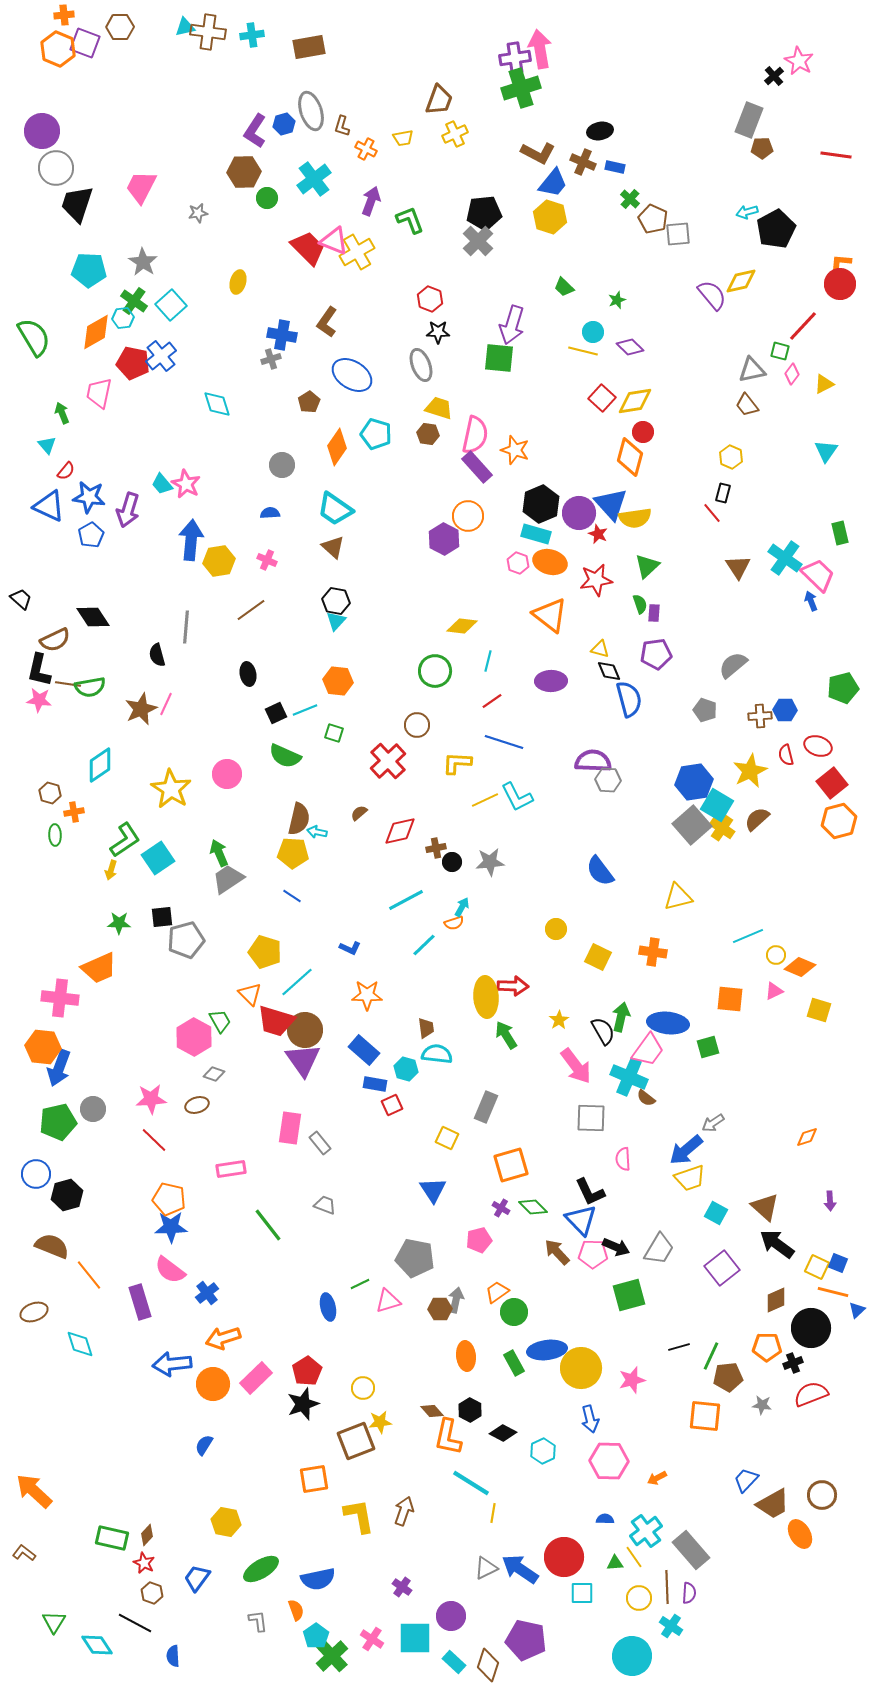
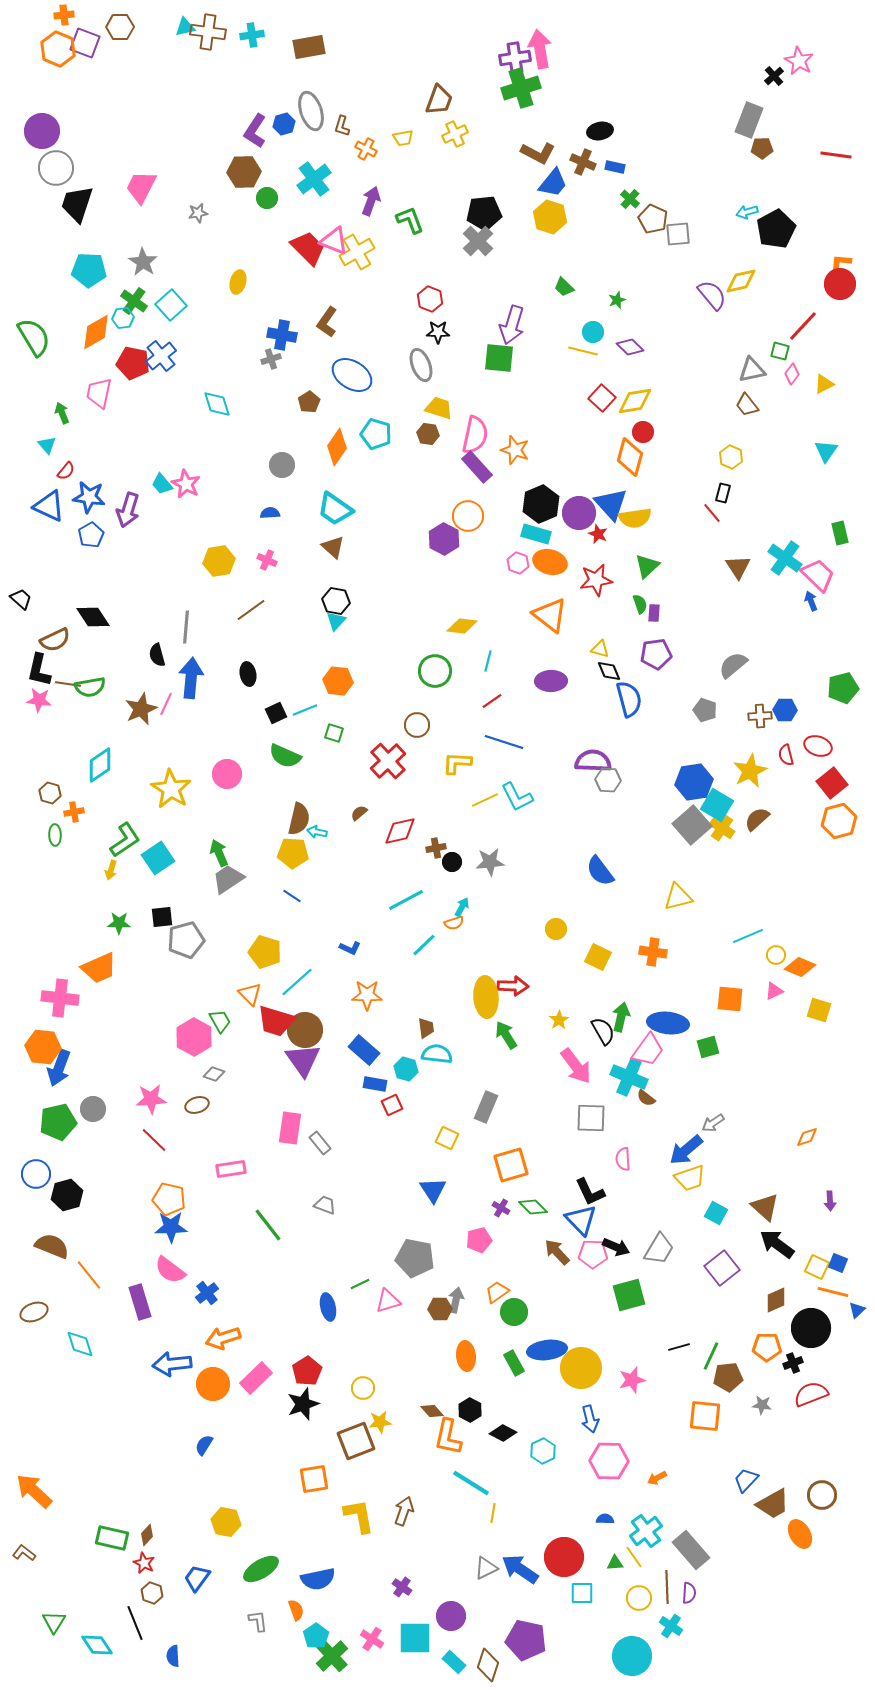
blue arrow at (191, 540): moved 138 px down
black line at (135, 1623): rotated 40 degrees clockwise
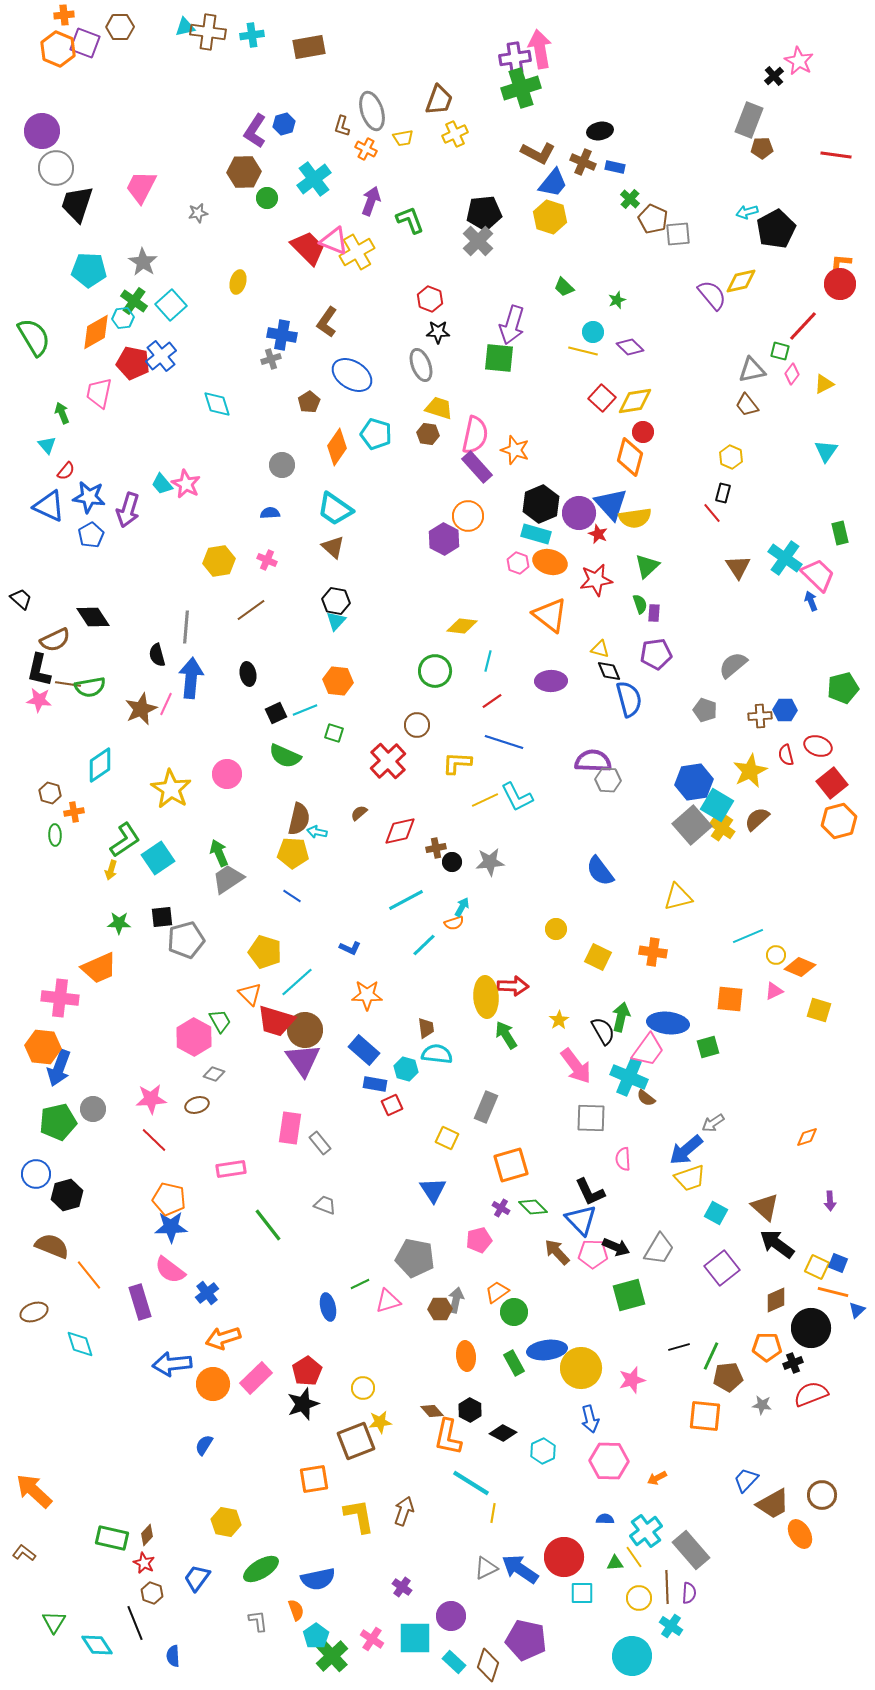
gray ellipse at (311, 111): moved 61 px right
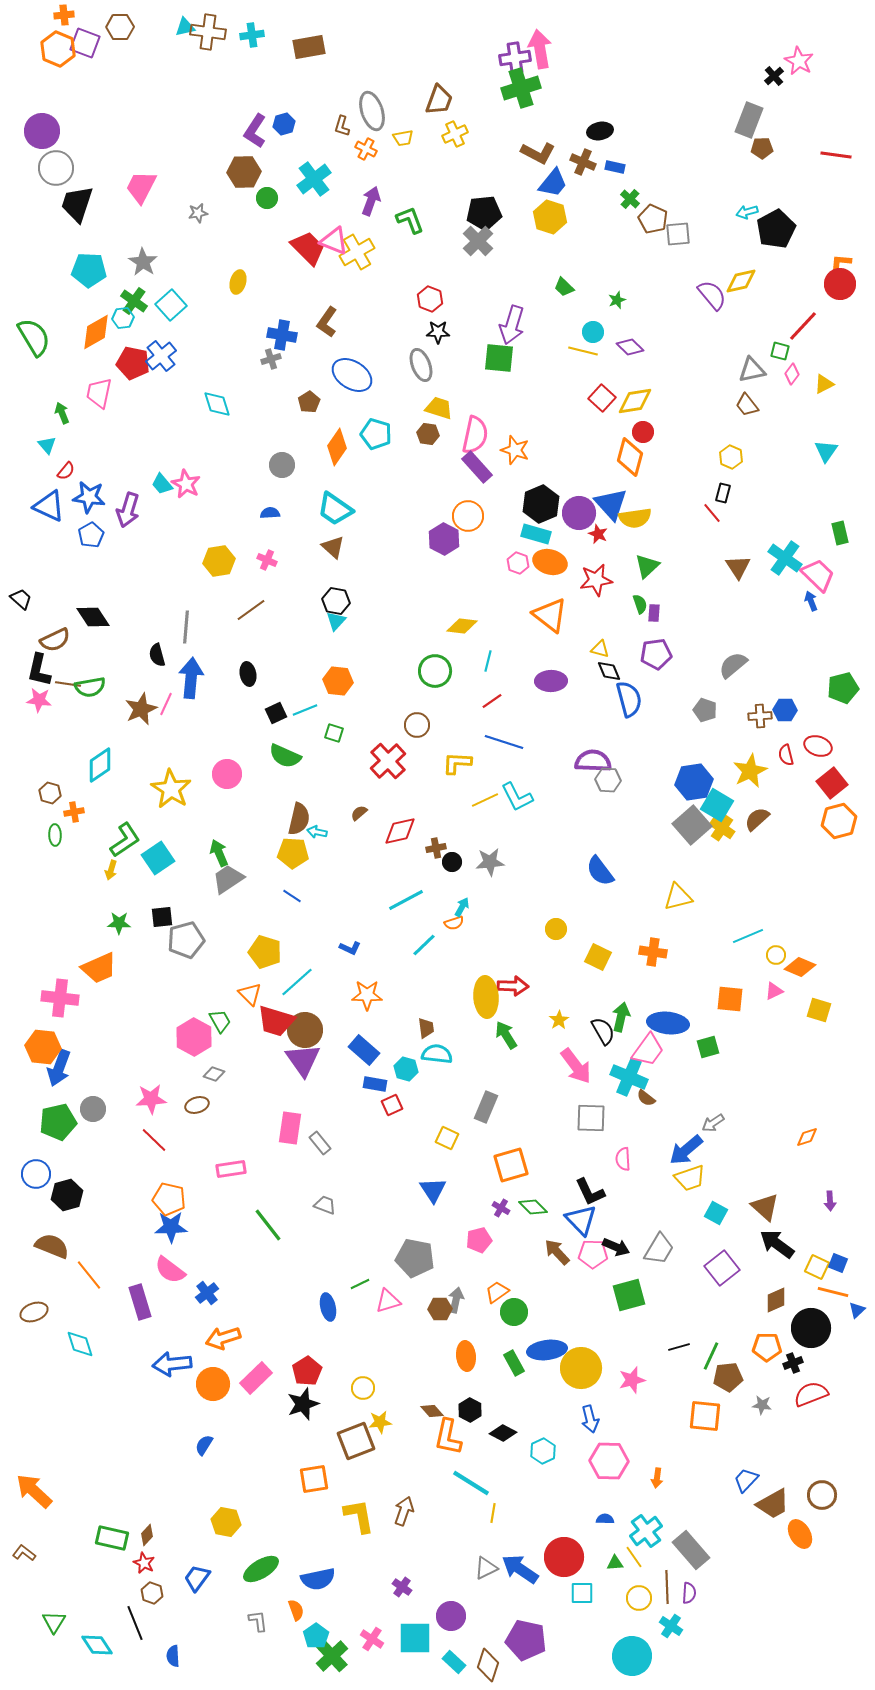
orange arrow at (657, 1478): rotated 54 degrees counterclockwise
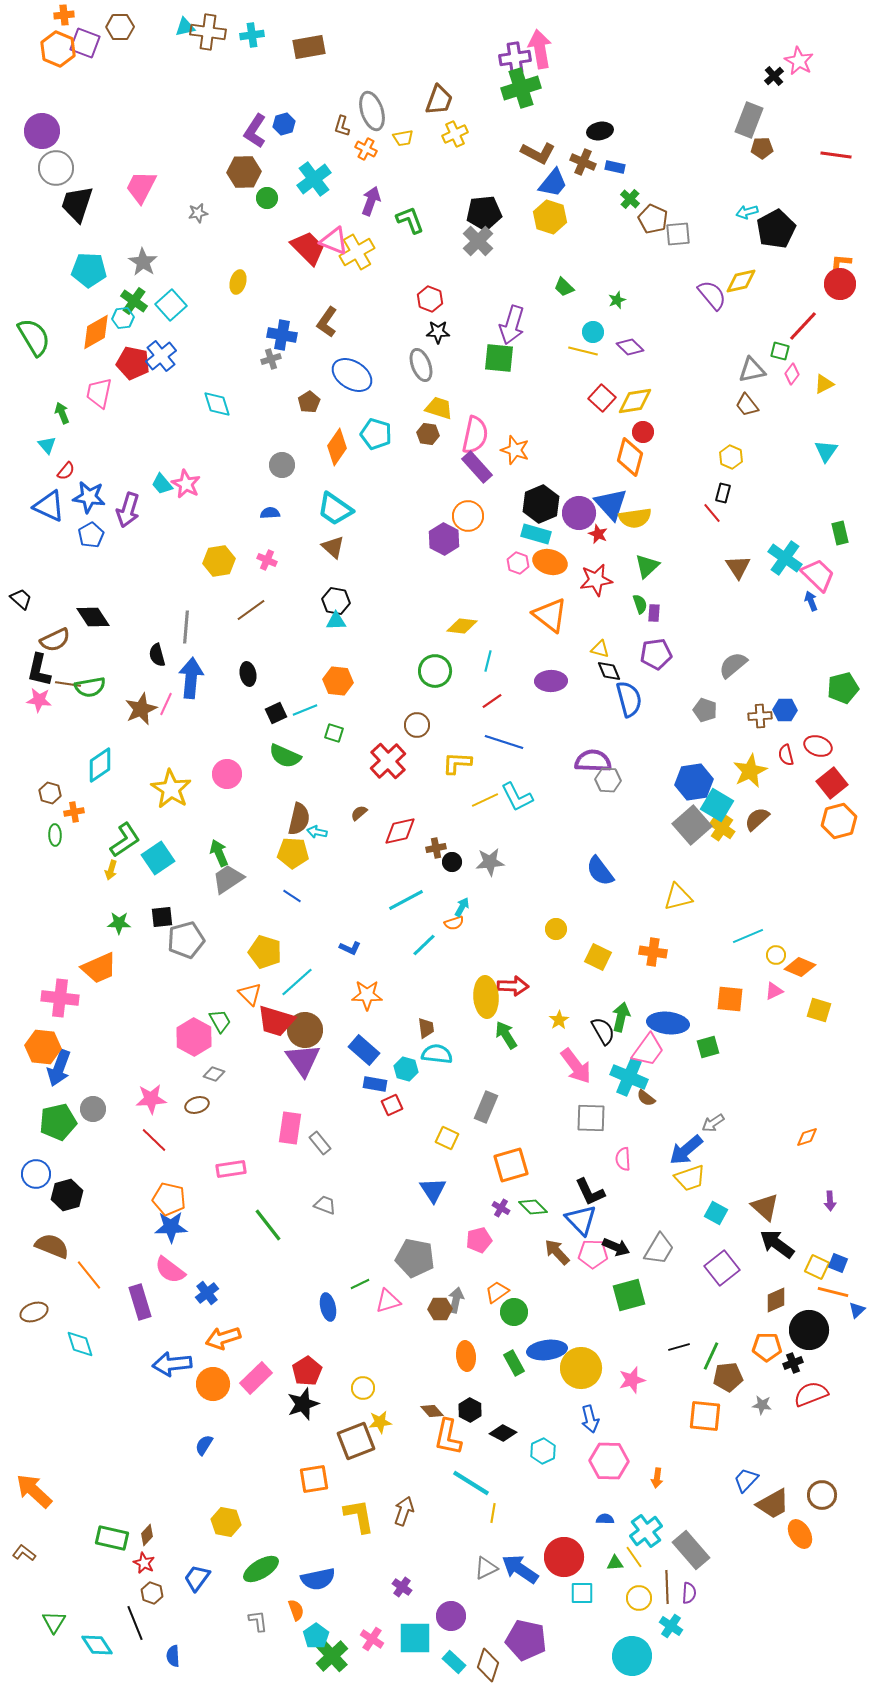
cyan triangle at (336, 621): rotated 45 degrees clockwise
black circle at (811, 1328): moved 2 px left, 2 px down
